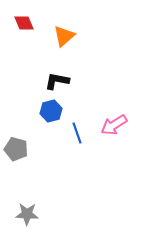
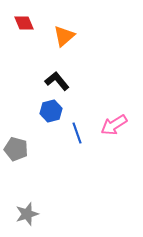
black L-shape: rotated 40 degrees clockwise
gray star: rotated 20 degrees counterclockwise
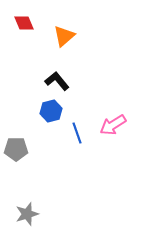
pink arrow: moved 1 px left
gray pentagon: rotated 15 degrees counterclockwise
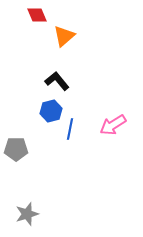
red diamond: moved 13 px right, 8 px up
blue line: moved 7 px left, 4 px up; rotated 30 degrees clockwise
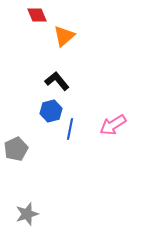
gray pentagon: rotated 25 degrees counterclockwise
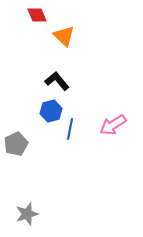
orange triangle: rotated 35 degrees counterclockwise
gray pentagon: moved 5 px up
